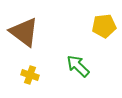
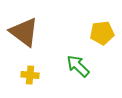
yellow pentagon: moved 2 px left, 7 px down
yellow cross: rotated 12 degrees counterclockwise
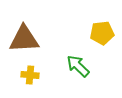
brown triangle: moved 7 px down; rotated 40 degrees counterclockwise
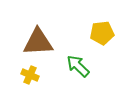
brown triangle: moved 14 px right, 3 px down
yellow cross: rotated 18 degrees clockwise
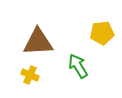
green arrow: rotated 15 degrees clockwise
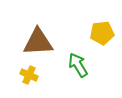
green arrow: moved 1 px up
yellow cross: moved 1 px left
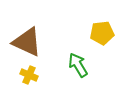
brown triangle: moved 11 px left; rotated 28 degrees clockwise
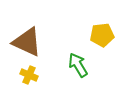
yellow pentagon: moved 2 px down
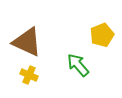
yellow pentagon: rotated 15 degrees counterclockwise
green arrow: rotated 10 degrees counterclockwise
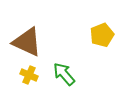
green arrow: moved 14 px left, 9 px down
